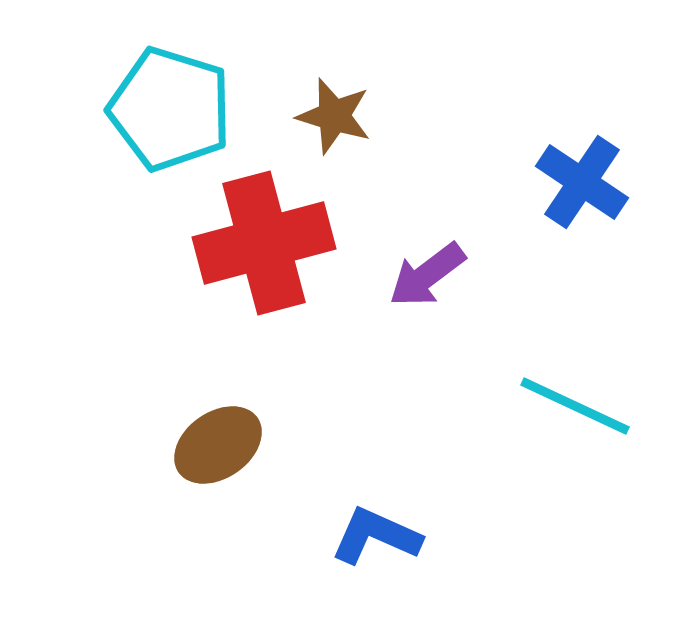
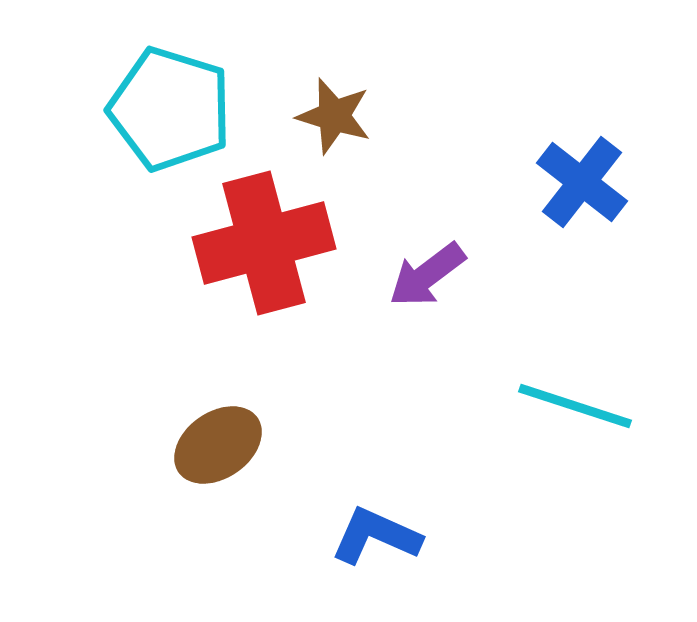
blue cross: rotated 4 degrees clockwise
cyan line: rotated 7 degrees counterclockwise
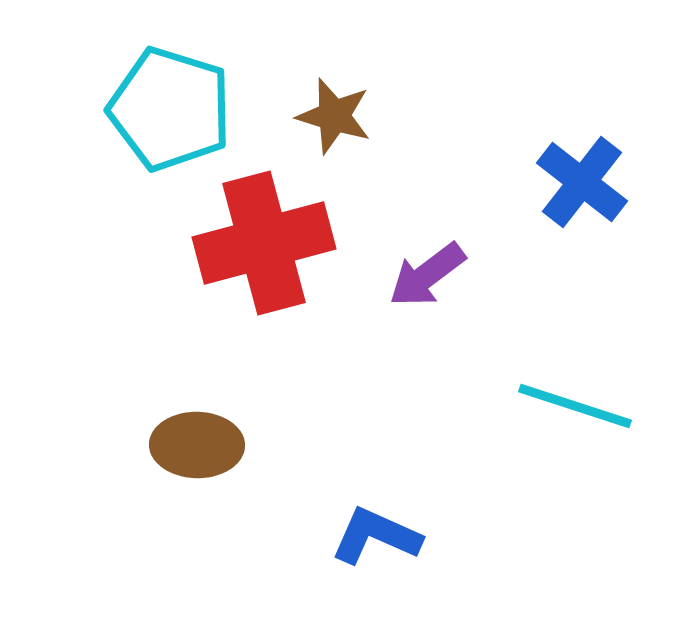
brown ellipse: moved 21 px left; rotated 36 degrees clockwise
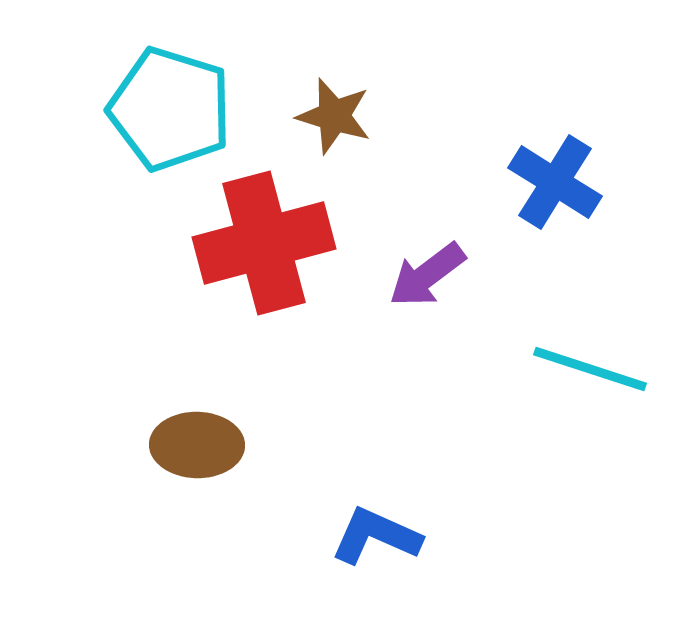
blue cross: moved 27 px left; rotated 6 degrees counterclockwise
cyan line: moved 15 px right, 37 px up
